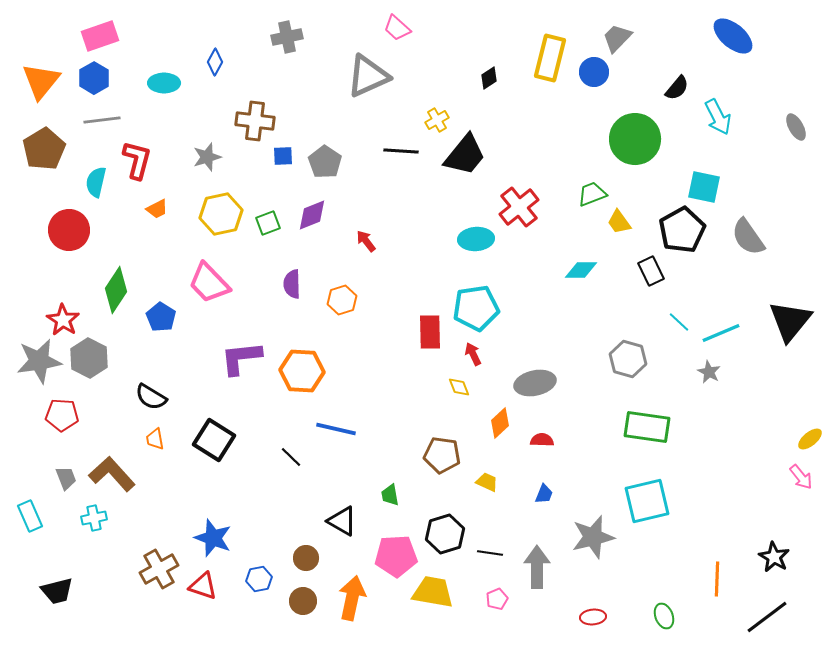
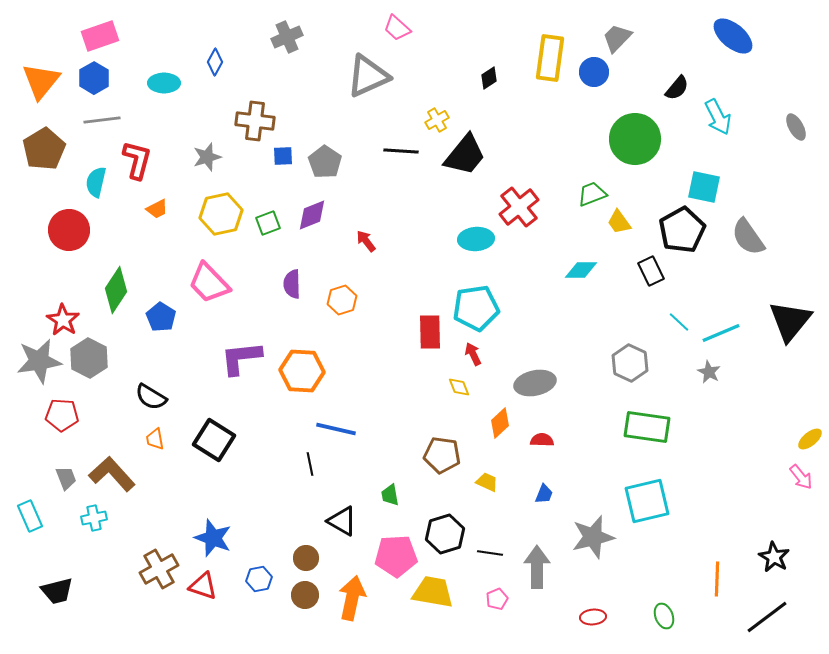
gray cross at (287, 37): rotated 12 degrees counterclockwise
yellow rectangle at (550, 58): rotated 6 degrees counterclockwise
gray hexagon at (628, 359): moved 2 px right, 4 px down; rotated 9 degrees clockwise
black line at (291, 457): moved 19 px right, 7 px down; rotated 35 degrees clockwise
brown circle at (303, 601): moved 2 px right, 6 px up
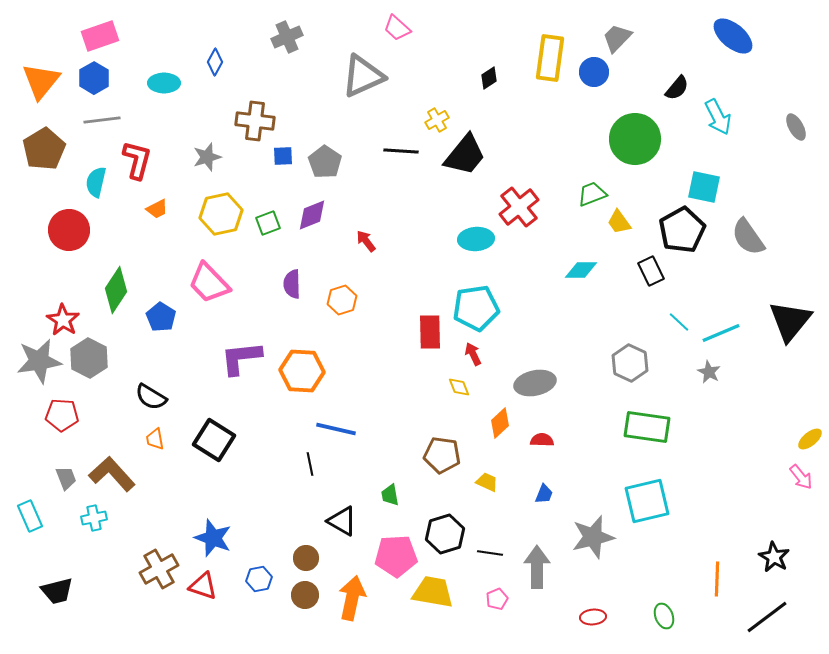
gray triangle at (368, 76): moved 5 px left
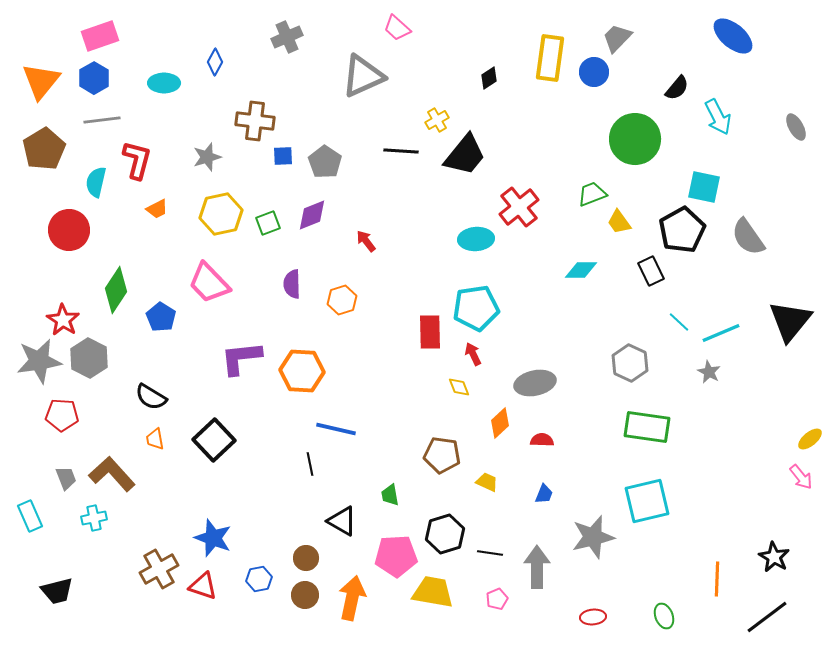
black square at (214, 440): rotated 15 degrees clockwise
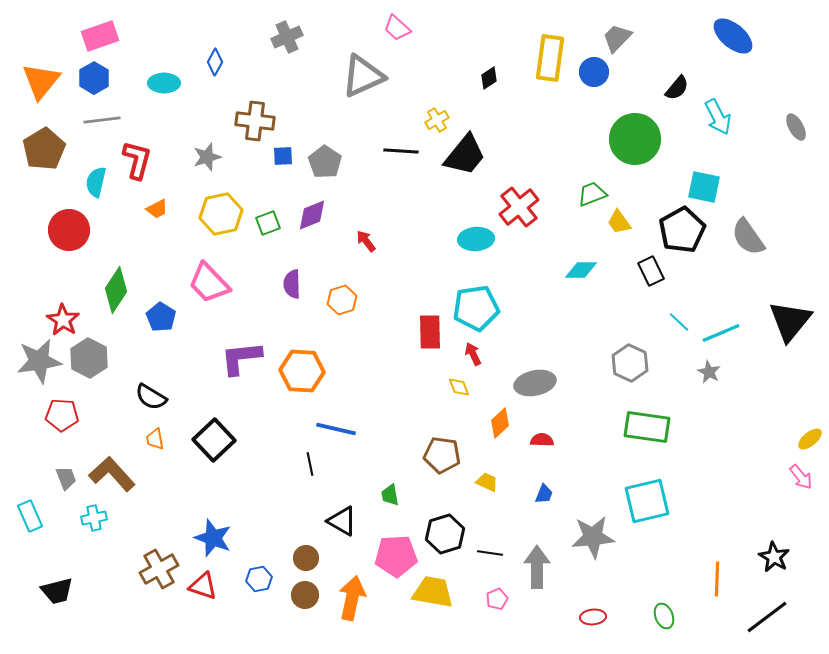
gray star at (593, 537): rotated 9 degrees clockwise
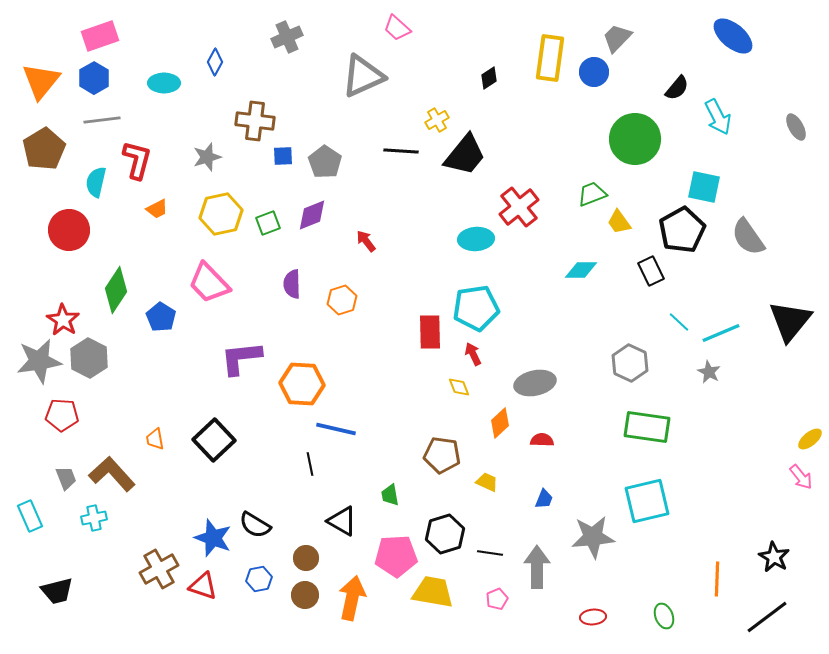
orange hexagon at (302, 371): moved 13 px down
black semicircle at (151, 397): moved 104 px right, 128 px down
blue trapezoid at (544, 494): moved 5 px down
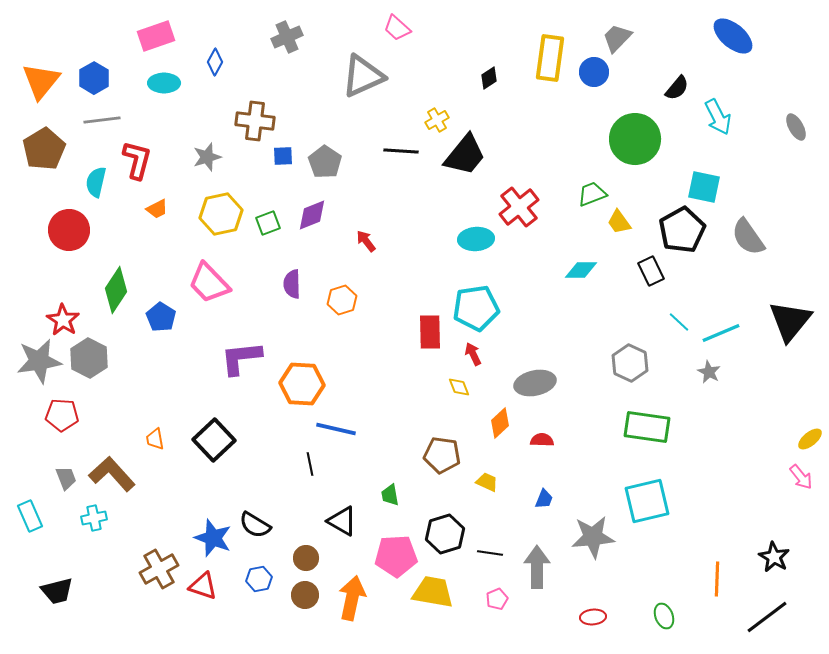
pink rectangle at (100, 36): moved 56 px right
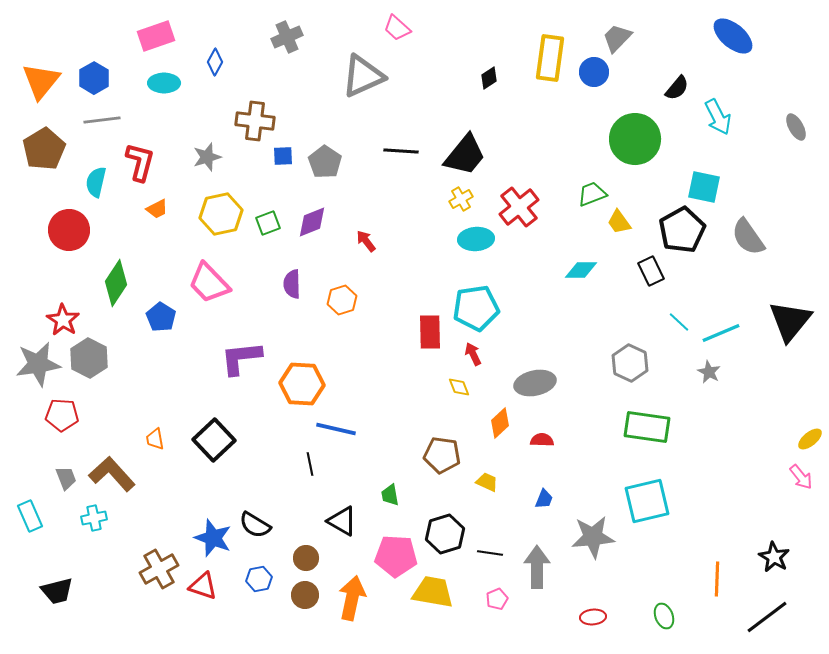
yellow cross at (437, 120): moved 24 px right, 79 px down
red L-shape at (137, 160): moved 3 px right, 2 px down
purple diamond at (312, 215): moved 7 px down
green diamond at (116, 290): moved 7 px up
gray star at (39, 361): moved 1 px left, 3 px down
pink pentagon at (396, 556): rotated 6 degrees clockwise
